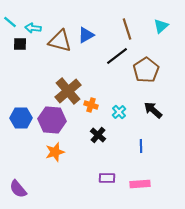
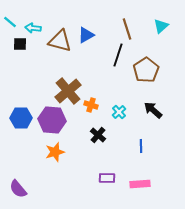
black line: moved 1 px right, 1 px up; rotated 35 degrees counterclockwise
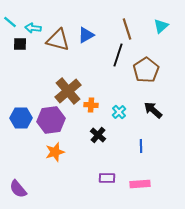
brown triangle: moved 2 px left, 1 px up
orange cross: rotated 16 degrees counterclockwise
purple hexagon: moved 1 px left; rotated 12 degrees counterclockwise
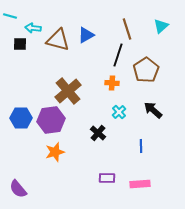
cyan line: moved 6 px up; rotated 24 degrees counterclockwise
orange cross: moved 21 px right, 22 px up
black cross: moved 2 px up
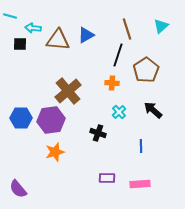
brown triangle: rotated 10 degrees counterclockwise
black cross: rotated 21 degrees counterclockwise
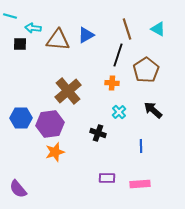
cyan triangle: moved 3 px left, 3 px down; rotated 49 degrees counterclockwise
purple hexagon: moved 1 px left, 4 px down
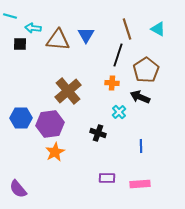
blue triangle: rotated 30 degrees counterclockwise
black arrow: moved 13 px left, 13 px up; rotated 18 degrees counterclockwise
orange star: rotated 12 degrees counterclockwise
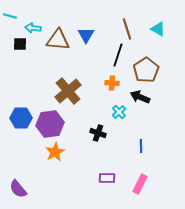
pink rectangle: rotated 60 degrees counterclockwise
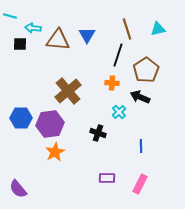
cyan triangle: rotated 42 degrees counterclockwise
blue triangle: moved 1 px right
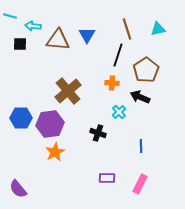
cyan arrow: moved 2 px up
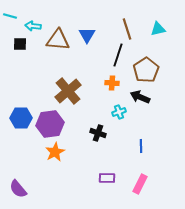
cyan cross: rotated 24 degrees clockwise
